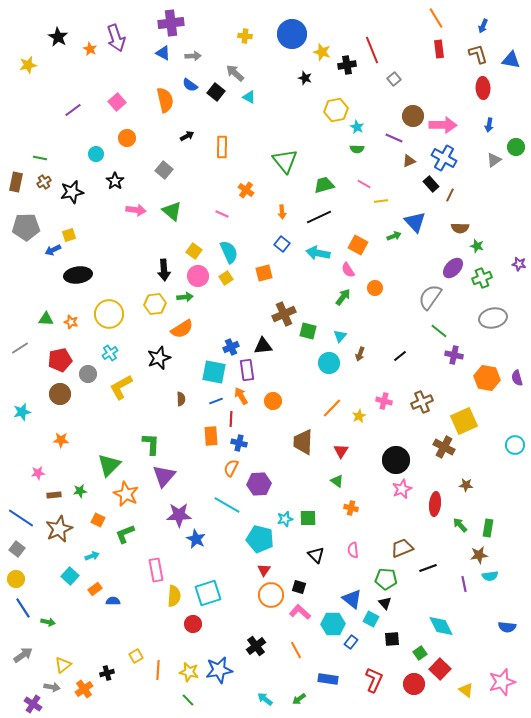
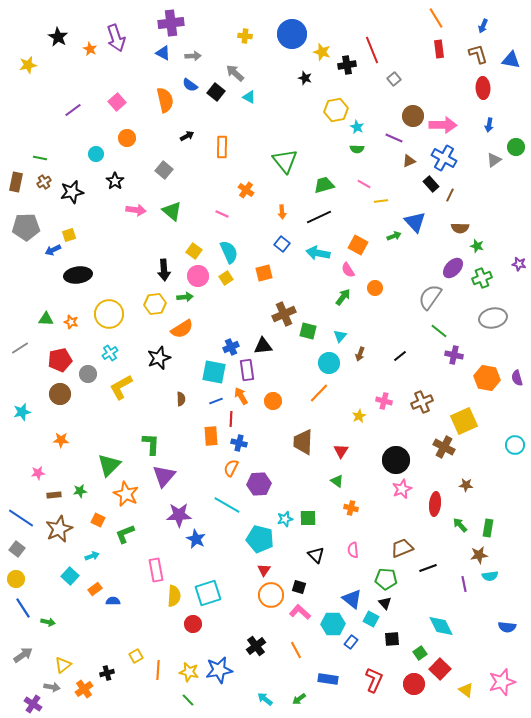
orange line at (332, 408): moved 13 px left, 15 px up
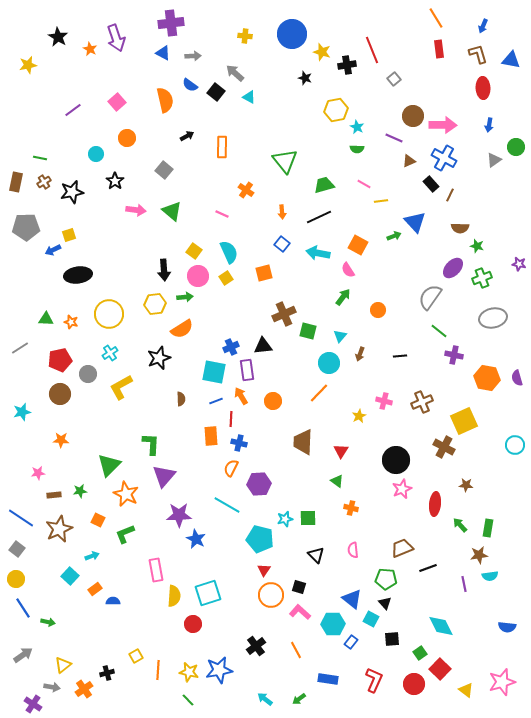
orange circle at (375, 288): moved 3 px right, 22 px down
black line at (400, 356): rotated 32 degrees clockwise
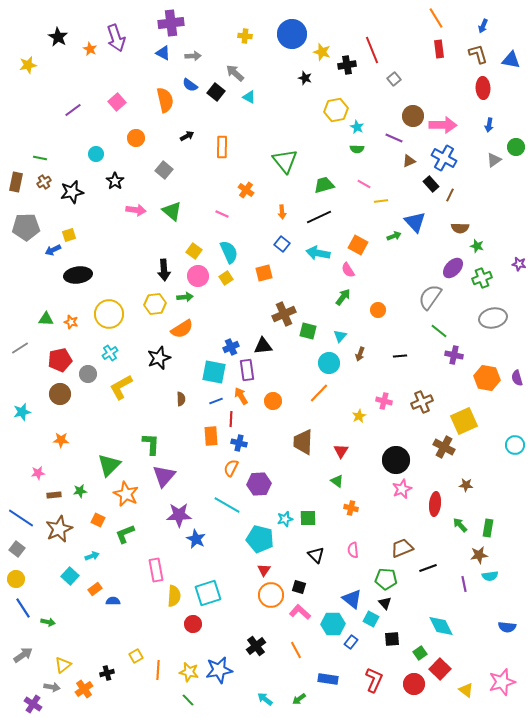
orange circle at (127, 138): moved 9 px right
